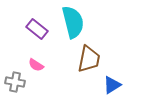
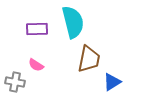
purple rectangle: rotated 40 degrees counterclockwise
blue triangle: moved 3 px up
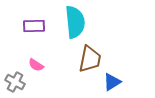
cyan semicircle: moved 2 px right; rotated 8 degrees clockwise
purple rectangle: moved 3 px left, 3 px up
brown trapezoid: moved 1 px right
gray cross: rotated 18 degrees clockwise
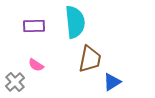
gray cross: rotated 18 degrees clockwise
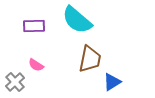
cyan semicircle: moved 2 px right, 2 px up; rotated 136 degrees clockwise
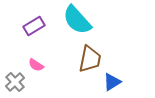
cyan semicircle: rotated 8 degrees clockwise
purple rectangle: rotated 30 degrees counterclockwise
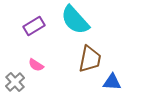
cyan semicircle: moved 2 px left
blue triangle: rotated 36 degrees clockwise
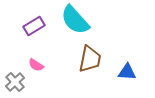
blue triangle: moved 15 px right, 10 px up
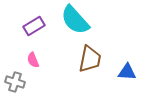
pink semicircle: moved 3 px left, 5 px up; rotated 35 degrees clockwise
gray cross: rotated 30 degrees counterclockwise
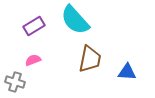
pink semicircle: rotated 91 degrees clockwise
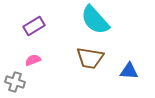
cyan semicircle: moved 20 px right
brown trapezoid: moved 1 px up; rotated 88 degrees clockwise
blue triangle: moved 2 px right, 1 px up
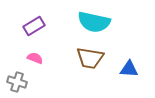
cyan semicircle: moved 1 px left, 2 px down; rotated 36 degrees counterclockwise
pink semicircle: moved 2 px right, 2 px up; rotated 42 degrees clockwise
blue triangle: moved 2 px up
gray cross: moved 2 px right
